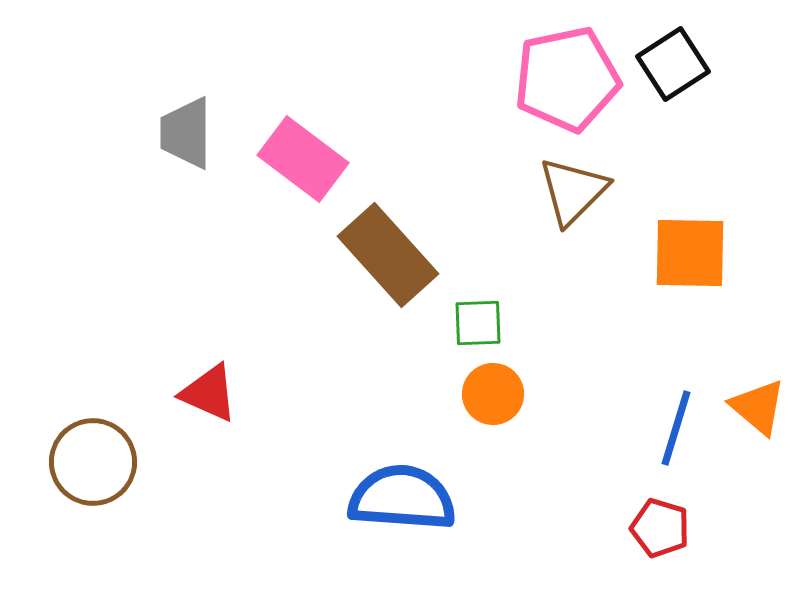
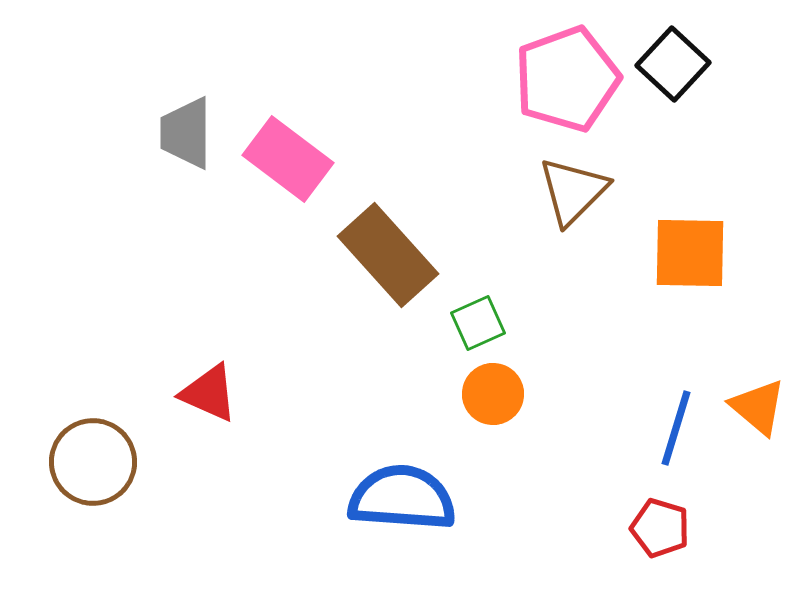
black square: rotated 14 degrees counterclockwise
pink pentagon: rotated 8 degrees counterclockwise
pink rectangle: moved 15 px left
green square: rotated 22 degrees counterclockwise
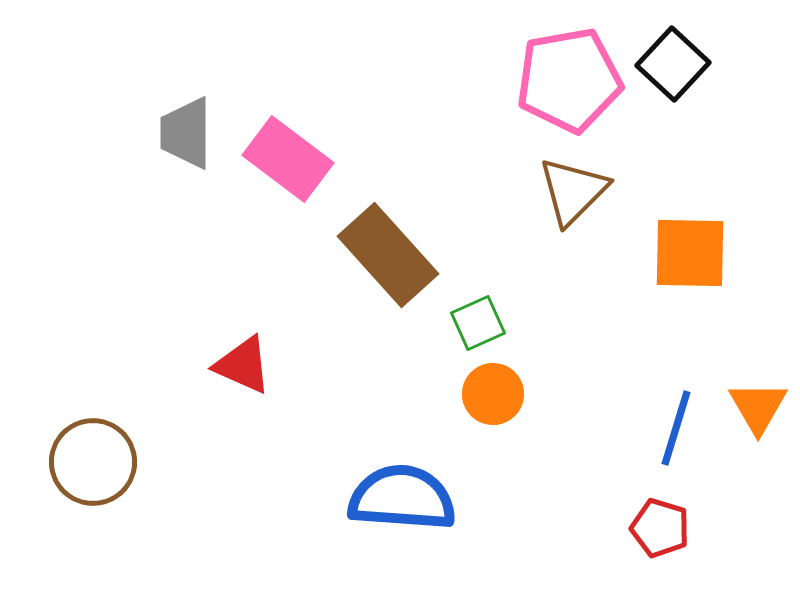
pink pentagon: moved 2 px right, 1 px down; rotated 10 degrees clockwise
red triangle: moved 34 px right, 28 px up
orange triangle: rotated 20 degrees clockwise
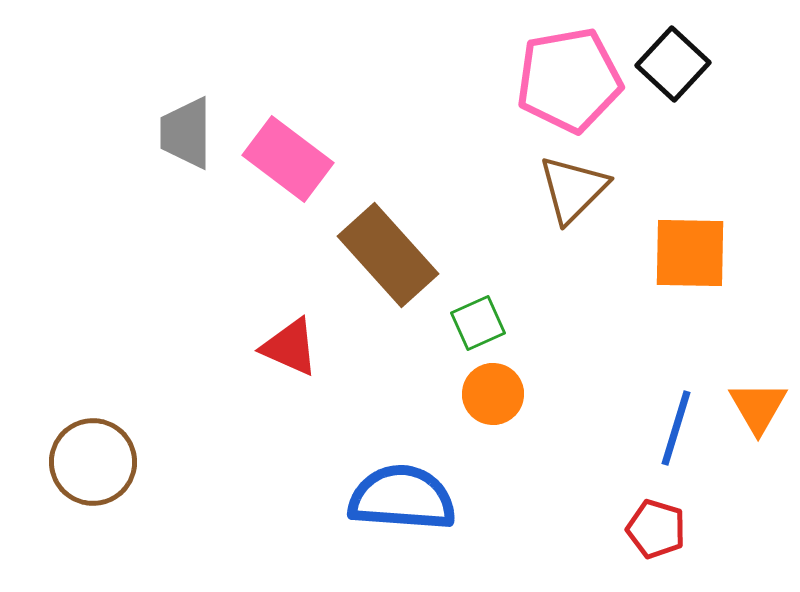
brown triangle: moved 2 px up
red triangle: moved 47 px right, 18 px up
red pentagon: moved 4 px left, 1 px down
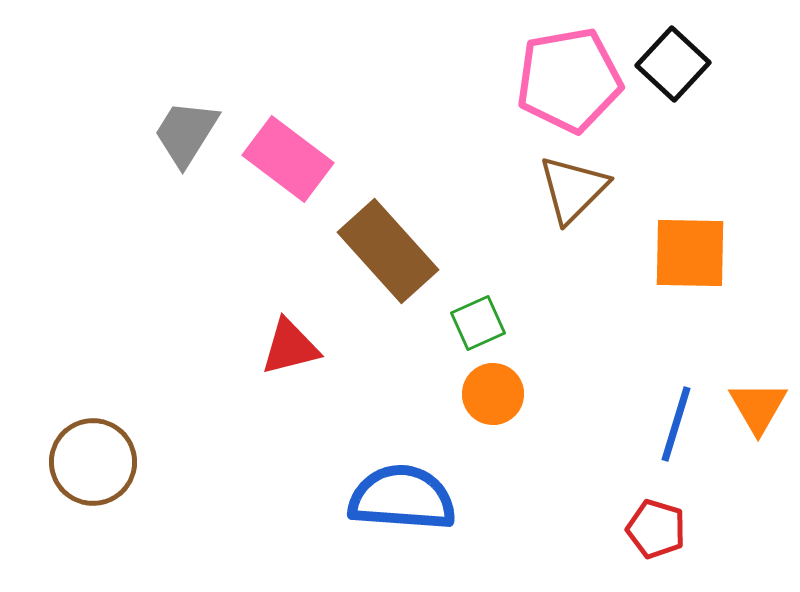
gray trapezoid: rotated 32 degrees clockwise
brown rectangle: moved 4 px up
red triangle: rotated 38 degrees counterclockwise
blue line: moved 4 px up
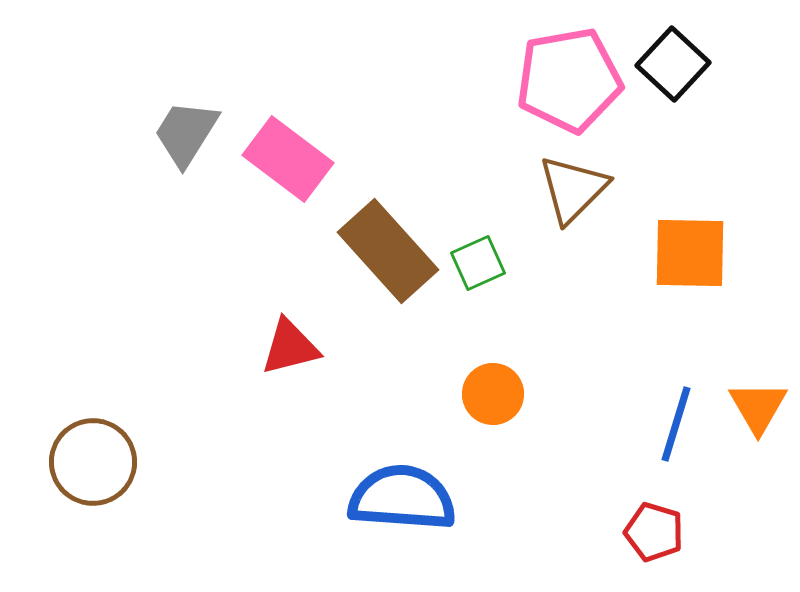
green square: moved 60 px up
red pentagon: moved 2 px left, 3 px down
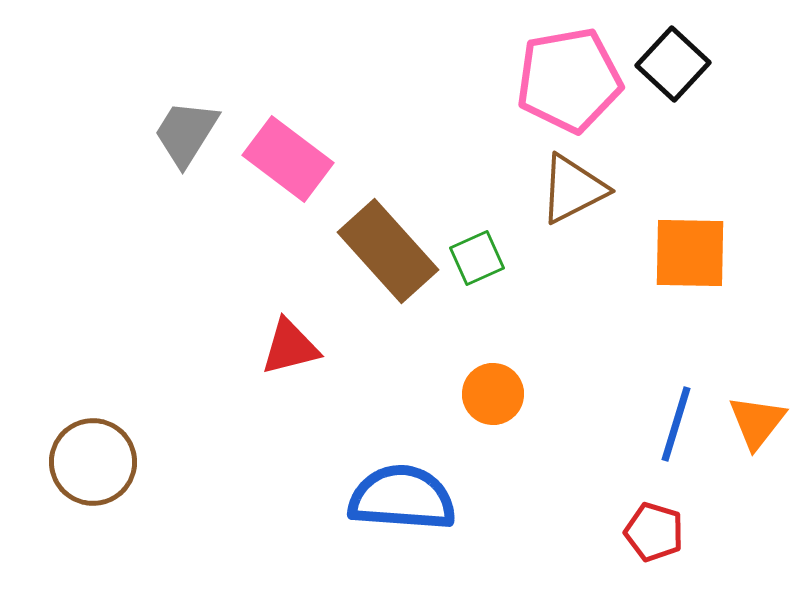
brown triangle: rotated 18 degrees clockwise
green square: moved 1 px left, 5 px up
orange triangle: moved 1 px left, 15 px down; rotated 8 degrees clockwise
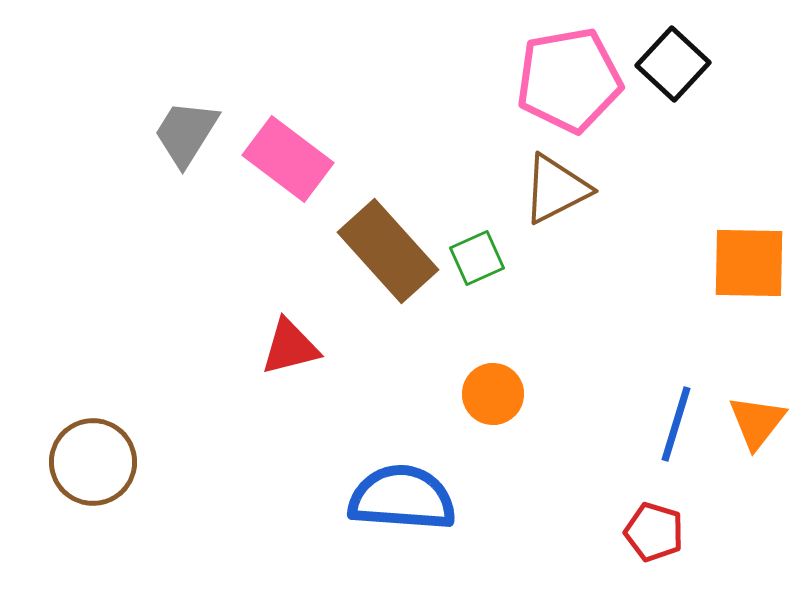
brown triangle: moved 17 px left
orange square: moved 59 px right, 10 px down
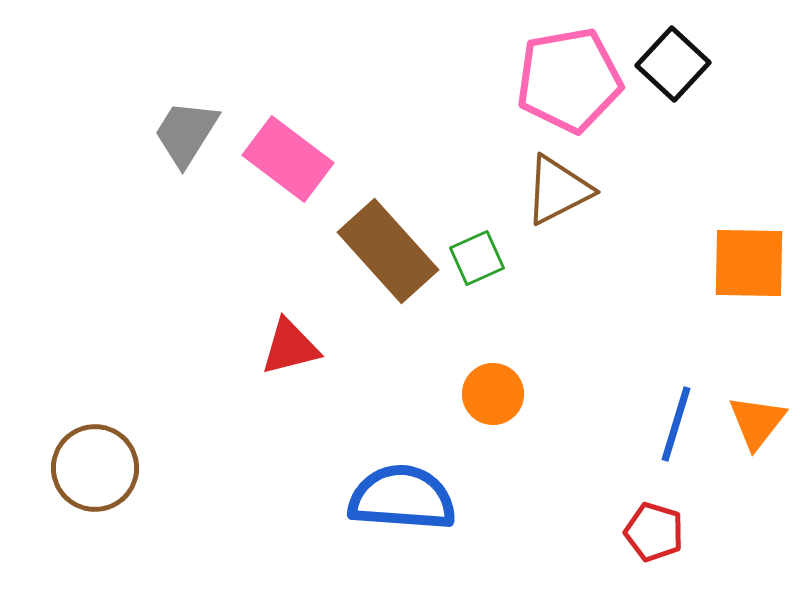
brown triangle: moved 2 px right, 1 px down
brown circle: moved 2 px right, 6 px down
